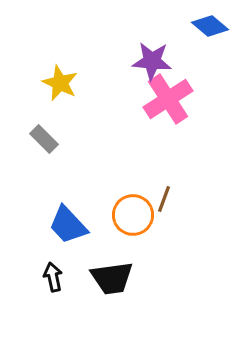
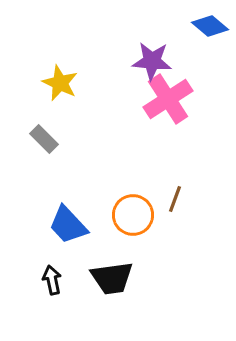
brown line: moved 11 px right
black arrow: moved 1 px left, 3 px down
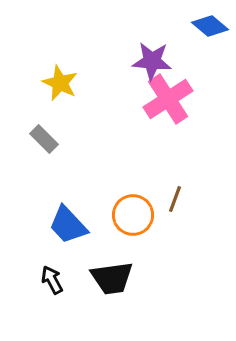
black arrow: rotated 16 degrees counterclockwise
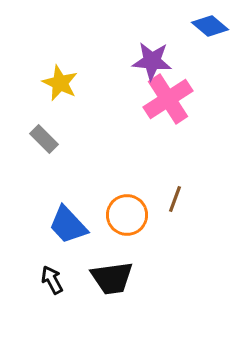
orange circle: moved 6 px left
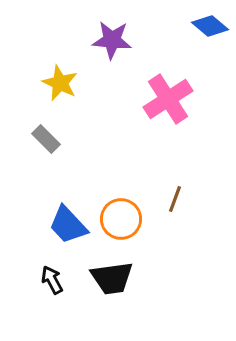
purple star: moved 40 px left, 21 px up
gray rectangle: moved 2 px right
orange circle: moved 6 px left, 4 px down
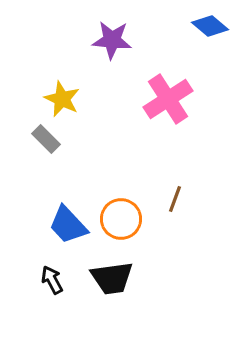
yellow star: moved 2 px right, 16 px down
